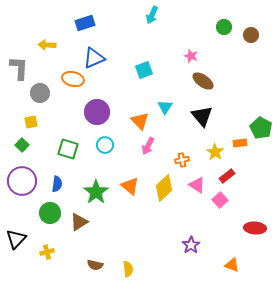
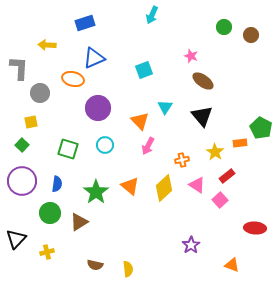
purple circle at (97, 112): moved 1 px right, 4 px up
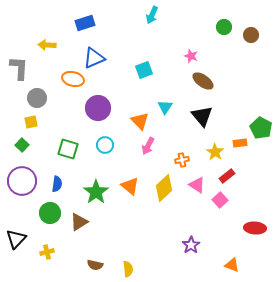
gray circle at (40, 93): moved 3 px left, 5 px down
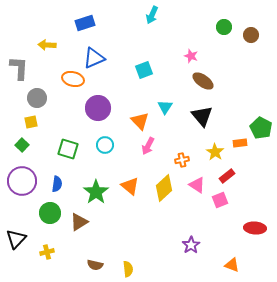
pink square at (220, 200): rotated 21 degrees clockwise
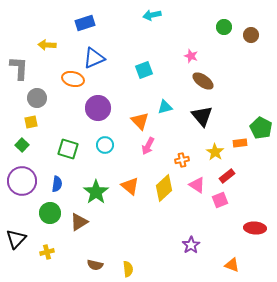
cyan arrow at (152, 15): rotated 54 degrees clockwise
cyan triangle at (165, 107): rotated 42 degrees clockwise
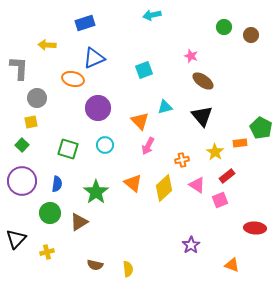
orange triangle at (130, 186): moved 3 px right, 3 px up
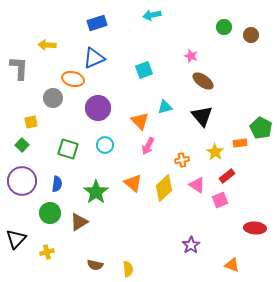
blue rectangle at (85, 23): moved 12 px right
gray circle at (37, 98): moved 16 px right
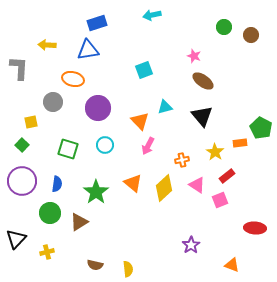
pink star at (191, 56): moved 3 px right
blue triangle at (94, 58): moved 6 px left, 8 px up; rotated 15 degrees clockwise
gray circle at (53, 98): moved 4 px down
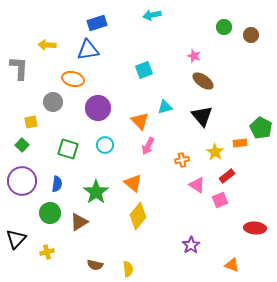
yellow diamond at (164, 188): moved 26 px left, 28 px down; rotated 8 degrees counterclockwise
